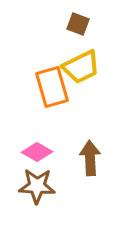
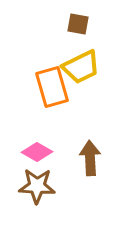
brown square: rotated 10 degrees counterclockwise
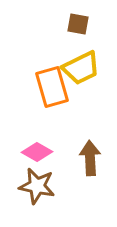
yellow trapezoid: moved 1 px down
brown star: rotated 9 degrees clockwise
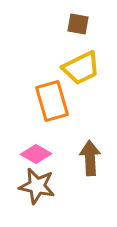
orange rectangle: moved 14 px down
pink diamond: moved 1 px left, 2 px down
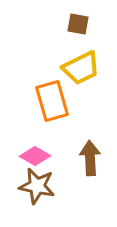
pink diamond: moved 1 px left, 2 px down
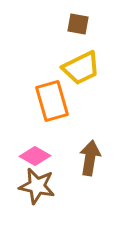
brown arrow: rotated 12 degrees clockwise
